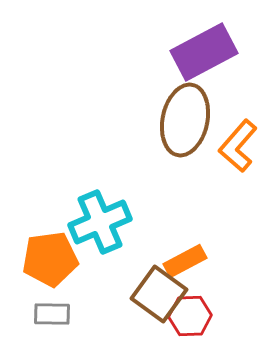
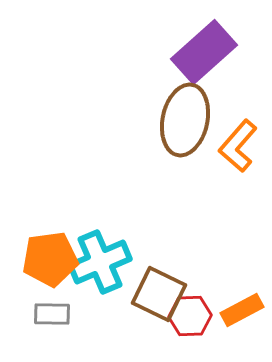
purple rectangle: rotated 14 degrees counterclockwise
cyan cross: moved 40 px down
orange rectangle: moved 57 px right, 49 px down
brown square: rotated 10 degrees counterclockwise
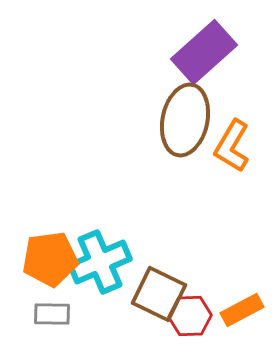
orange L-shape: moved 6 px left; rotated 10 degrees counterclockwise
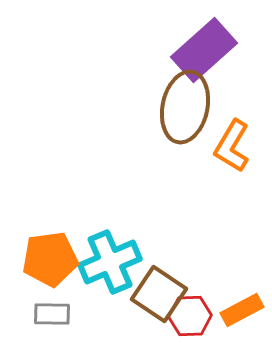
purple rectangle: moved 2 px up
brown ellipse: moved 13 px up
cyan cross: moved 10 px right
brown square: rotated 8 degrees clockwise
